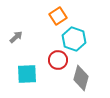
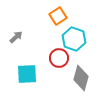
red circle: moved 1 px right, 2 px up
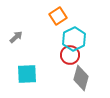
cyan hexagon: rotated 15 degrees clockwise
red circle: moved 11 px right, 3 px up
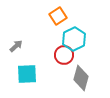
gray arrow: moved 9 px down
red circle: moved 6 px left
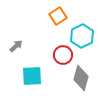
cyan hexagon: moved 8 px right, 3 px up
red circle: moved 1 px left
cyan square: moved 5 px right, 2 px down
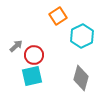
red circle: moved 29 px left
cyan square: rotated 10 degrees counterclockwise
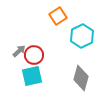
gray arrow: moved 3 px right, 5 px down
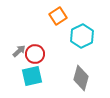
red circle: moved 1 px right, 1 px up
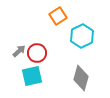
red circle: moved 2 px right, 1 px up
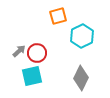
orange square: rotated 18 degrees clockwise
gray diamond: rotated 10 degrees clockwise
